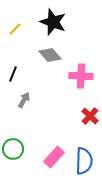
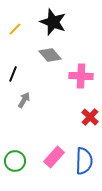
red cross: moved 1 px down
green circle: moved 2 px right, 12 px down
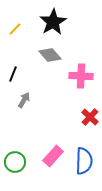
black star: rotated 20 degrees clockwise
pink rectangle: moved 1 px left, 1 px up
green circle: moved 1 px down
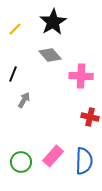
red cross: rotated 30 degrees counterclockwise
green circle: moved 6 px right
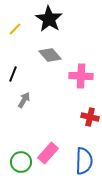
black star: moved 4 px left, 3 px up; rotated 8 degrees counterclockwise
pink rectangle: moved 5 px left, 3 px up
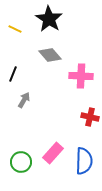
yellow line: rotated 72 degrees clockwise
pink rectangle: moved 5 px right
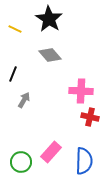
pink cross: moved 15 px down
pink rectangle: moved 2 px left, 1 px up
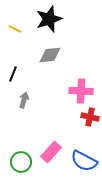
black star: rotated 20 degrees clockwise
gray diamond: rotated 55 degrees counterclockwise
gray arrow: rotated 14 degrees counterclockwise
blue semicircle: rotated 116 degrees clockwise
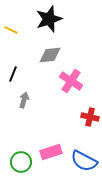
yellow line: moved 4 px left, 1 px down
pink cross: moved 10 px left, 10 px up; rotated 30 degrees clockwise
pink rectangle: rotated 30 degrees clockwise
